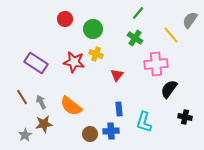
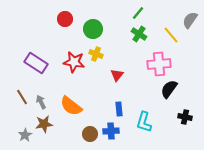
green cross: moved 4 px right, 4 px up
pink cross: moved 3 px right
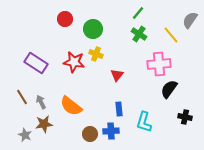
gray star: rotated 16 degrees counterclockwise
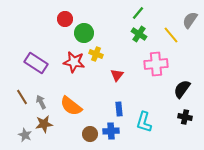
green circle: moved 9 px left, 4 px down
pink cross: moved 3 px left
black semicircle: moved 13 px right
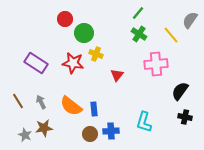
red star: moved 1 px left, 1 px down
black semicircle: moved 2 px left, 2 px down
brown line: moved 4 px left, 4 px down
blue rectangle: moved 25 px left
brown star: moved 4 px down
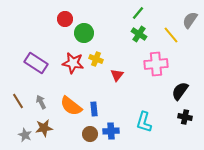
yellow cross: moved 5 px down
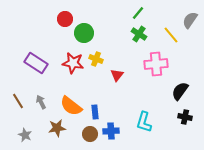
blue rectangle: moved 1 px right, 3 px down
brown star: moved 13 px right
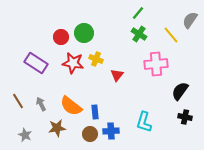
red circle: moved 4 px left, 18 px down
gray arrow: moved 2 px down
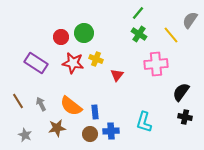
black semicircle: moved 1 px right, 1 px down
